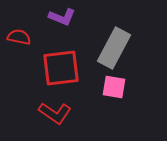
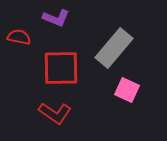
purple L-shape: moved 6 px left, 1 px down
gray rectangle: rotated 12 degrees clockwise
red square: rotated 6 degrees clockwise
pink square: moved 13 px right, 3 px down; rotated 15 degrees clockwise
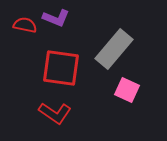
red semicircle: moved 6 px right, 12 px up
gray rectangle: moved 1 px down
red square: rotated 9 degrees clockwise
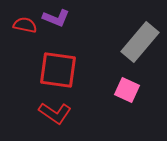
gray rectangle: moved 26 px right, 7 px up
red square: moved 3 px left, 2 px down
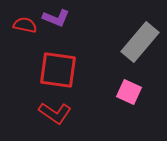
pink square: moved 2 px right, 2 px down
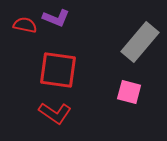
pink square: rotated 10 degrees counterclockwise
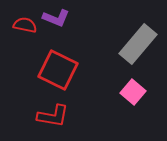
gray rectangle: moved 2 px left, 2 px down
red square: rotated 18 degrees clockwise
pink square: moved 4 px right; rotated 25 degrees clockwise
red L-shape: moved 2 px left, 3 px down; rotated 24 degrees counterclockwise
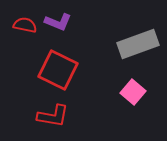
purple L-shape: moved 2 px right, 4 px down
gray rectangle: rotated 30 degrees clockwise
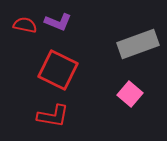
pink square: moved 3 px left, 2 px down
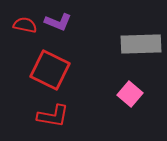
gray rectangle: moved 3 px right; rotated 18 degrees clockwise
red square: moved 8 px left
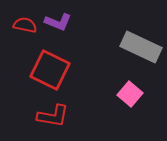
gray rectangle: moved 3 px down; rotated 27 degrees clockwise
